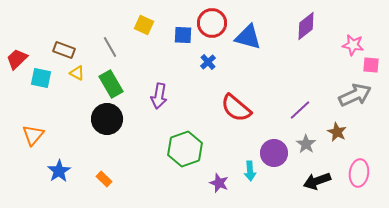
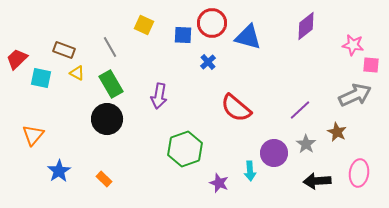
black arrow: rotated 16 degrees clockwise
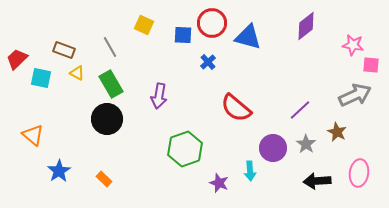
orange triangle: rotated 30 degrees counterclockwise
purple circle: moved 1 px left, 5 px up
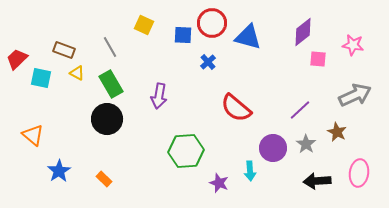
purple diamond: moved 3 px left, 6 px down
pink square: moved 53 px left, 6 px up
green hexagon: moved 1 px right, 2 px down; rotated 16 degrees clockwise
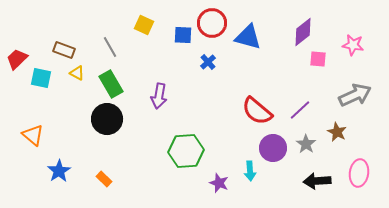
red semicircle: moved 21 px right, 3 px down
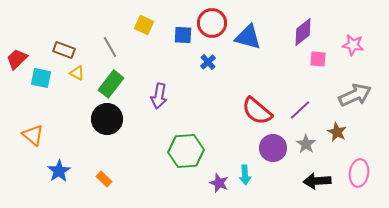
green rectangle: rotated 68 degrees clockwise
cyan arrow: moved 5 px left, 4 px down
